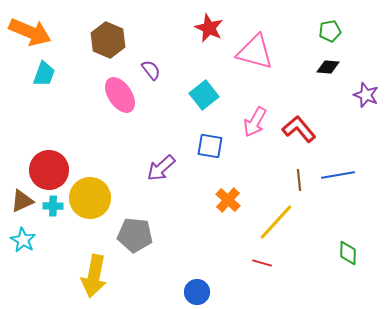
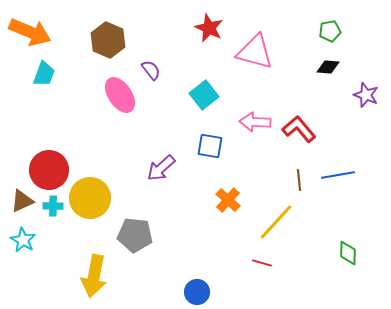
pink arrow: rotated 64 degrees clockwise
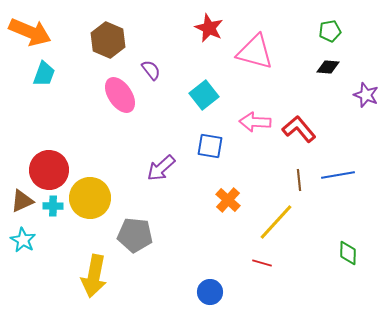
blue circle: moved 13 px right
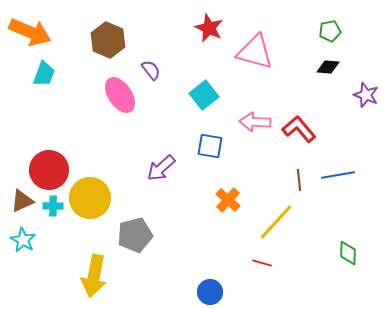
gray pentagon: rotated 20 degrees counterclockwise
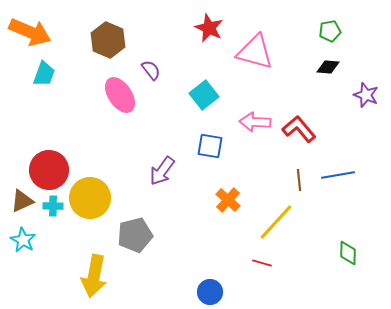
purple arrow: moved 1 px right, 3 px down; rotated 12 degrees counterclockwise
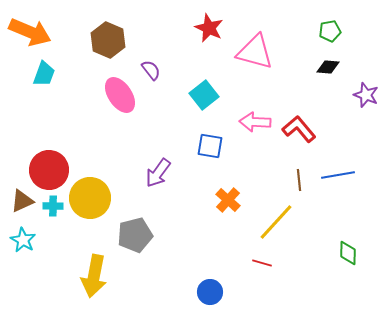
purple arrow: moved 4 px left, 2 px down
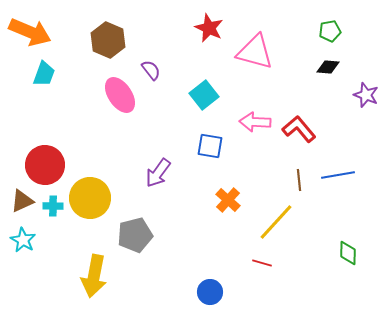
red circle: moved 4 px left, 5 px up
